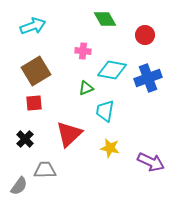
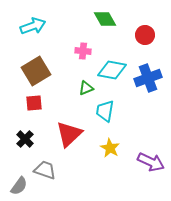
yellow star: rotated 18 degrees clockwise
gray trapezoid: rotated 20 degrees clockwise
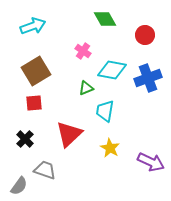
pink cross: rotated 28 degrees clockwise
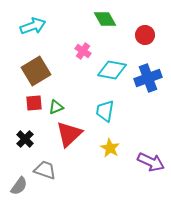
green triangle: moved 30 px left, 19 px down
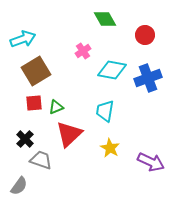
cyan arrow: moved 10 px left, 13 px down
pink cross: rotated 21 degrees clockwise
gray trapezoid: moved 4 px left, 10 px up
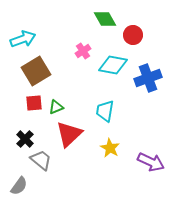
red circle: moved 12 px left
cyan diamond: moved 1 px right, 5 px up
gray trapezoid: rotated 20 degrees clockwise
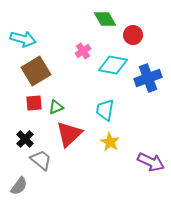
cyan arrow: rotated 35 degrees clockwise
cyan trapezoid: moved 1 px up
yellow star: moved 6 px up
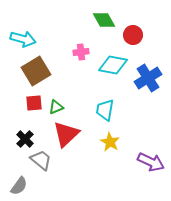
green diamond: moved 1 px left, 1 px down
pink cross: moved 2 px left, 1 px down; rotated 28 degrees clockwise
blue cross: rotated 12 degrees counterclockwise
red triangle: moved 3 px left
